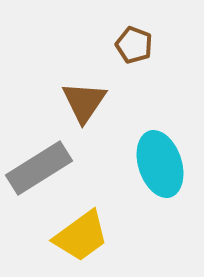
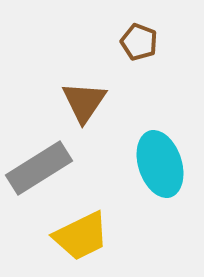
brown pentagon: moved 5 px right, 3 px up
yellow trapezoid: rotated 10 degrees clockwise
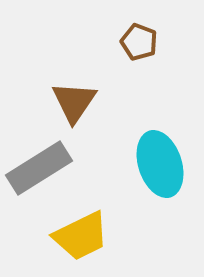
brown triangle: moved 10 px left
